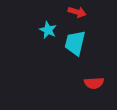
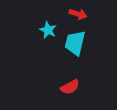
red arrow: moved 1 px right, 2 px down
red semicircle: moved 24 px left, 4 px down; rotated 24 degrees counterclockwise
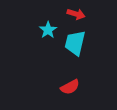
red arrow: moved 2 px left
cyan star: rotated 12 degrees clockwise
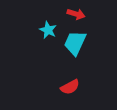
cyan star: rotated 12 degrees counterclockwise
cyan trapezoid: rotated 12 degrees clockwise
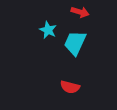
red arrow: moved 4 px right, 2 px up
red semicircle: rotated 42 degrees clockwise
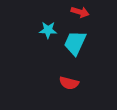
cyan star: rotated 24 degrees counterclockwise
red semicircle: moved 1 px left, 4 px up
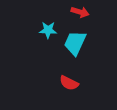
red semicircle: rotated 12 degrees clockwise
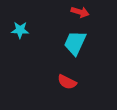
cyan star: moved 28 px left
red semicircle: moved 2 px left, 1 px up
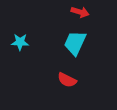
cyan star: moved 12 px down
red semicircle: moved 2 px up
